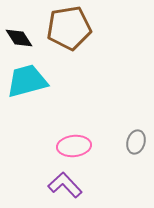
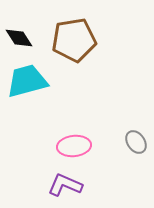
brown pentagon: moved 5 px right, 12 px down
gray ellipse: rotated 50 degrees counterclockwise
purple L-shape: rotated 24 degrees counterclockwise
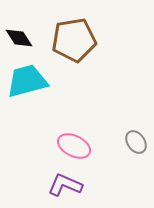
pink ellipse: rotated 32 degrees clockwise
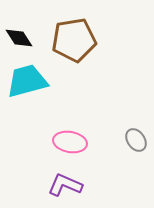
gray ellipse: moved 2 px up
pink ellipse: moved 4 px left, 4 px up; rotated 16 degrees counterclockwise
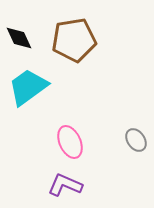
black diamond: rotated 8 degrees clockwise
cyan trapezoid: moved 1 px right, 6 px down; rotated 21 degrees counterclockwise
pink ellipse: rotated 56 degrees clockwise
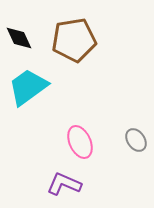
pink ellipse: moved 10 px right
purple L-shape: moved 1 px left, 1 px up
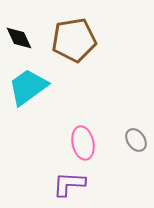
pink ellipse: moved 3 px right, 1 px down; rotated 12 degrees clockwise
purple L-shape: moved 5 px right; rotated 20 degrees counterclockwise
